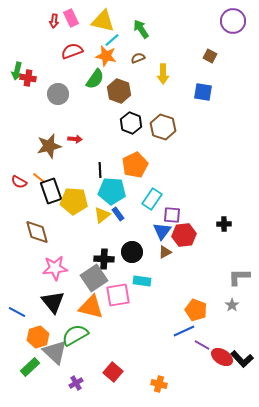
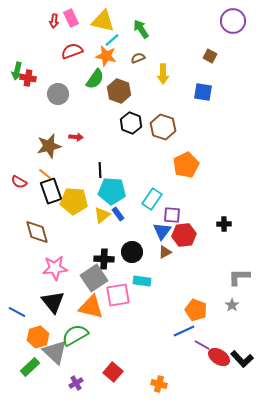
red arrow at (75, 139): moved 1 px right, 2 px up
orange pentagon at (135, 165): moved 51 px right
orange line at (39, 178): moved 6 px right, 4 px up
red ellipse at (222, 357): moved 3 px left
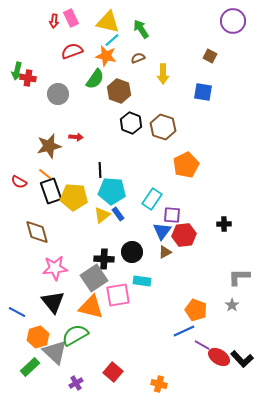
yellow triangle at (103, 21): moved 5 px right, 1 px down
yellow pentagon at (74, 201): moved 4 px up
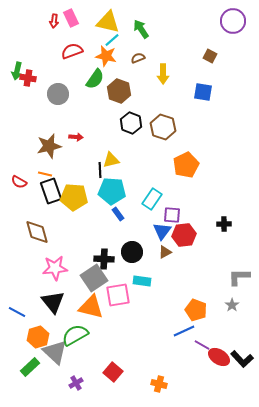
orange line at (45, 174): rotated 24 degrees counterclockwise
yellow triangle at (102, 215): moved 9 px right, 55 px up; rotated 24 degrees clockwise
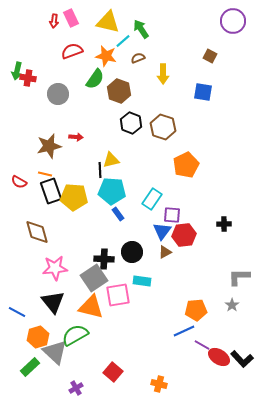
cyan line at (112, 40): moved 11 px right, 1 px down
orange pentagon at (196, 310): rotated 25 degrees counterclockwise
purple cross at (76, 383): moved 5 px down
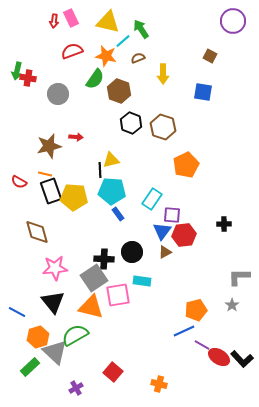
orange pentagon at (196, 310): rotated 10 degrees counterclockwise
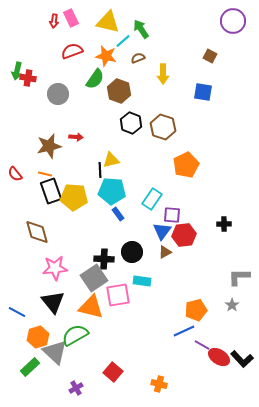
red semicircle at (19, 182): moved 4 px left, 8 px up; rotated 21 degrees clockwise
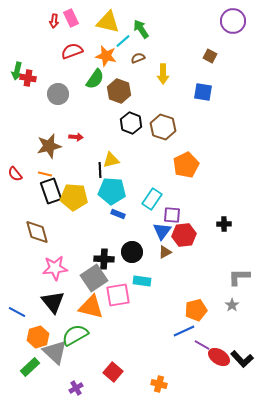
blue rectangle at (118, 214): rotated 32 degrees counterclockwise
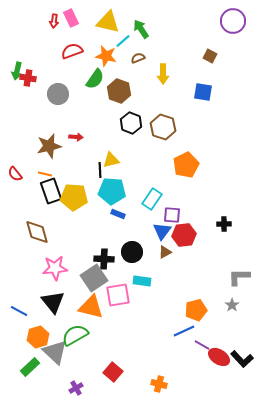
blue line at (17, 312): moved 2 px right, 1 px up
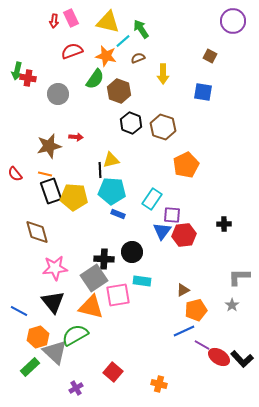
brown triangle at (165, 252): moved 18 px right, 38 px down
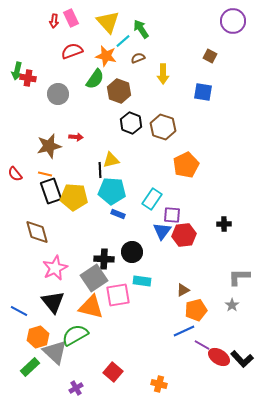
yellow triangle at (108, 22): rotated 35 degrees clockwise
pink star at (55, 268): rotated 20 degrees counterclockwise
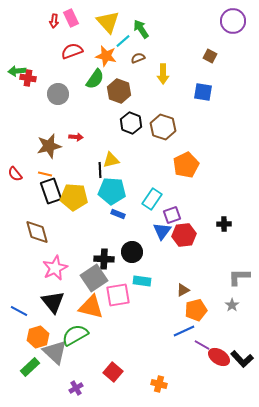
green arrow at (17, 71): rotated 72 degrees clockwise
purple square at (172, 215): rotated 24 degrees counterclockwise
